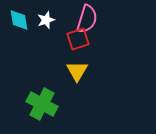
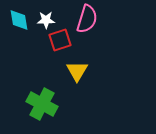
white star: rotated 18 degrees clockwise
red square: moved 18 px left, 1 px down
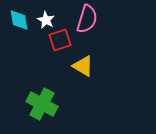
white star: rotated 30 degrees clockwise
yellow triangle: moved 6 px right, 5 px up; rotated 30 degrees counterclockwise
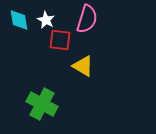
red square: rotated 25 degrees clockwise
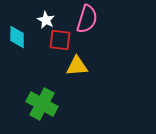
cyan diamond: moved 2 px left, 17 px down; rotated 10 degrees clockwise
yellow triangle: moved 6 px left; rotated 35 degrees counterclockwise
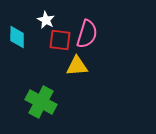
pink semicircle: moved 15 px down
green cross: moved 1 px left, 2 px up
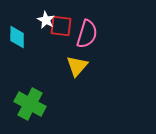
red square: moved 1 px right, 14 px up
yellow triangle: rotated 45 degrees counterclockwise
green cross: moved 11 px left, 2 px down
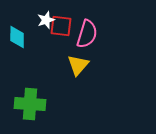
white star: rotated 24 degrees clockwise
yellow triangle: moved 1 px right, 1 px up
green cross: rotated 24 degrees counterclockwise
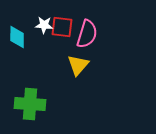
white star: moved 2 px left, 5 px down; rotated 24 degrees clockwise
red square: moved 1 px right, 1 px down
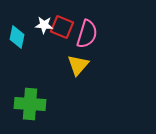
red square: rotated 15 degrees clockwise
cyan diamond: rotated 10 degrees clockwise
